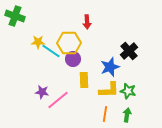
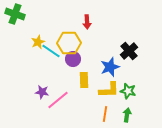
green cross: moved 2 px up
yellow star: rotated 24 degrees counterclockwise
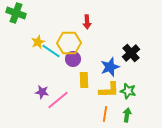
green cross: moved 1 px right, 1 px up
black cross: moved 2 px right, 2 px down
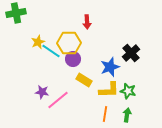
green cross: rotated 30 degrees counterclockwise
yellow rectangle: rotated 56 degrees counterclockwise
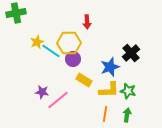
yellow star: moved 1 px left
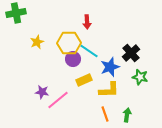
cyan line: moved 38 px right
yellow rectangle: rotated 56 degrees counterclockwise
green star: moved 12 px right, 14 px up
orange line: rotated 28 degrees counterclockwise
